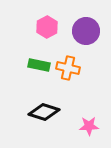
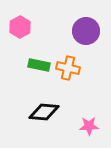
pink hexagon: moved 27 px left
black diamond: rotated 12 degrees counterclockwise
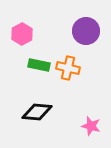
pink hexagon: moved 2 px right, 7 px down
black diamond: moved 7 px left
pink star: moved 2 px right; rotated 18 degrees clockwise
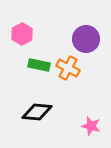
purple circle: moved 8 px down
orange cross: rotated 15 degrees clockwise
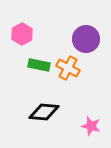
black diamond: moved 7 px right
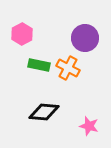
purple circle: moved 1 px left, 1 px up
pink star: moved 2 px left
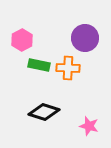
pink hexagon: moved 6 px down
orange cross: rotated 25 degrees counterclockwise
black diamond: rotated 12 degrees clockwise
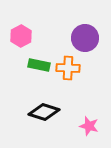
pink hexagon: moved 1 px left, 4 px up
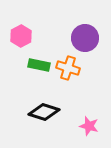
orange cross: rotated 15 degrees clockwise
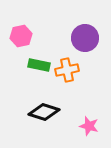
pink hexagon: rotated 15 degrees clockwise
orange cross: moved 1 px left, 2 px down; rotated 30 degrees counterclockwise
